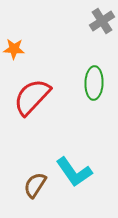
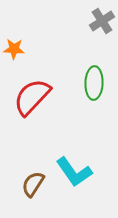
brown semicircle: moved 2 px left, 1 px up
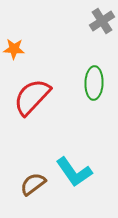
brown semicircle: rotated 20 degrees clockwise
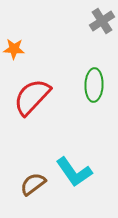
green ellipse: moved 2 px down
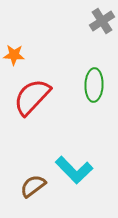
orange star: moved 6 px down
cyan L-shape: moved 2 px up; rotated 9 degrees counterclockwise
brown semicircle: moved 2 px down
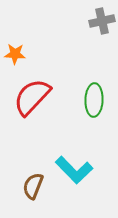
gray cross: rotated 20 degrees clockwise
orange star: moved 1 px right, 1 px up
green ellipse: moved 15 px down
brown semicircle: rotated 32 degrees counterclockwise
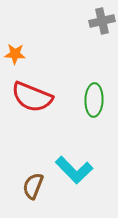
red semicircle: rotated 111 degrees counterclockwise
